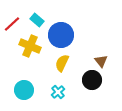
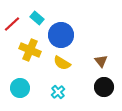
cyan rectangle: moved 2 px up
yellow cross: moved 4 px down
yellow semicircle: rotated 84 degrees counterclockwise
black circle: moved 12 px right, 7 px down
cyan circle: moved 4 px left, 2 px up
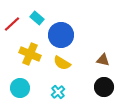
yellow cross: moved 4 px down
brown triangle: moved 2 px right, 1 px up; rotated 40 degrees counterclockwise
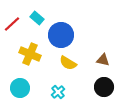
yellow semicircle: moved 6 px right
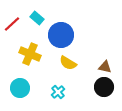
brown triangle: moved 2 px right, 7 px down
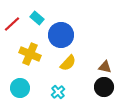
yellow semicircle: rotated 78 degrees counterclockwise
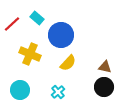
cyan circle: moved 2 px down
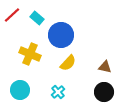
red line: moved 9 px up
black circle: moved 5 px down
